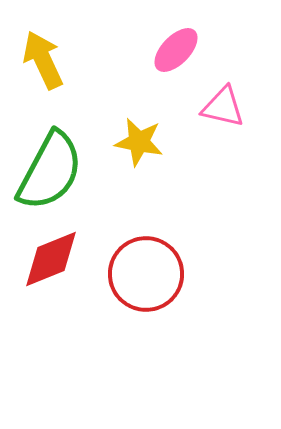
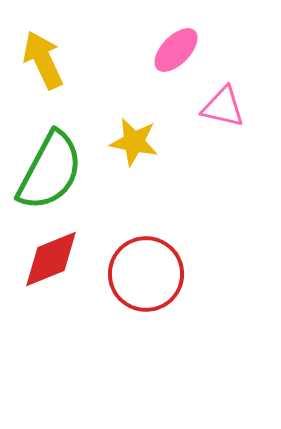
yellow star: moved 5 px left
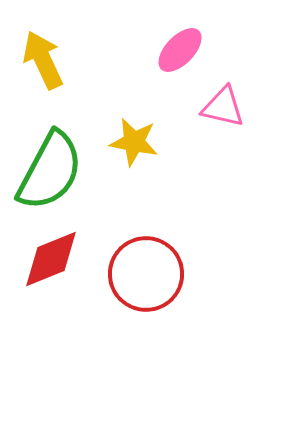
pink ellipse: moved 4 px right
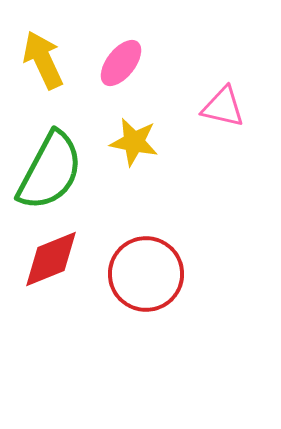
pink ellipse: moved 59 px left, 13 px down; rotated 6 degrees counterclockwise
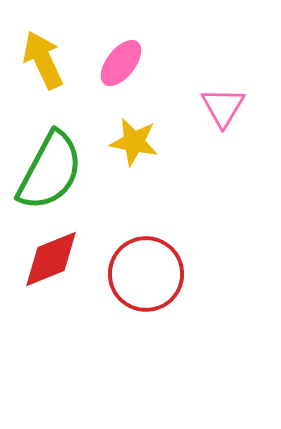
pink triangle: rotated 48 degrees clockwise
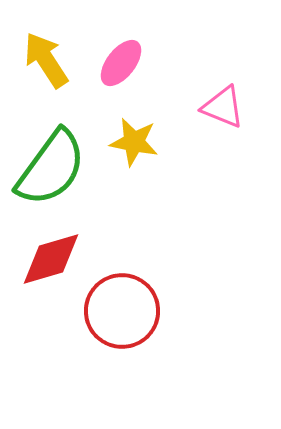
yellow arrow: moved 3 px right; rotated 8 degrees counterclockwise
pink triangle: rotated 39 degrees counterclockwise
green semicircle: moved 1 px right, 3 px up; rotated 8 degrees clockwise
red diamond: rotated 6 degrees clockwise
red circle: moved 24 px left, 37 px down
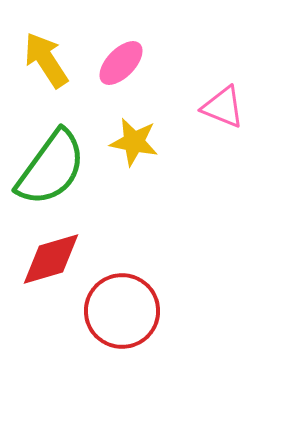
pink ellipse: rotated 6 degrees clockwise
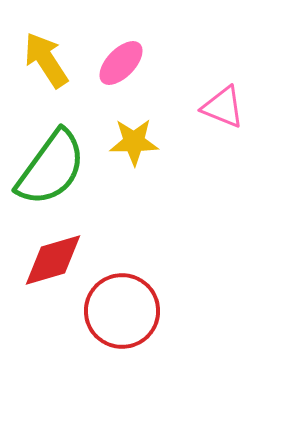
yellow star: rotated 12 degrees counterclockwise
red diamond: moved 2 px right, 1 px down
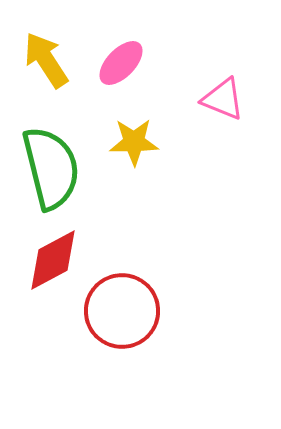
pink triangle: moved 8 px up
green semicircle: rotated 50 degrees counterclockwise
red diamond: rotated 12 degrees counterclockwise
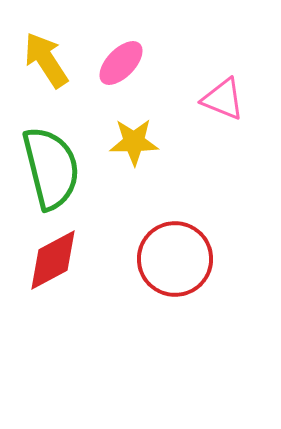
red circle: moved 53 px right, 52 px up
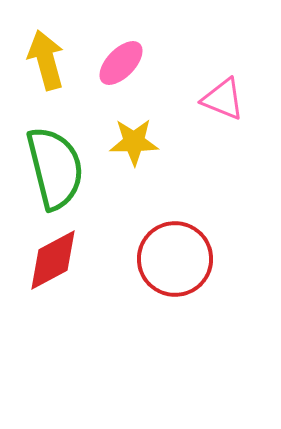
yellow arrow: rotated 18 degrees clockwise
green semicircle: moved 4 px right
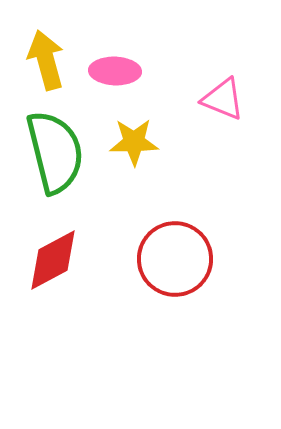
pink ellipse: moved 6 px left, 8 px down; rotated 48 degrees clockwise
green semicircle: moved 16 px up
